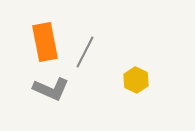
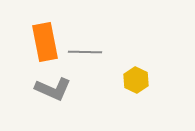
gray line: rotated 64 degrees clockwise
gray L-shape: moved 2 px right
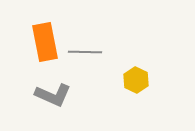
gray L-shape: moved 6 px down
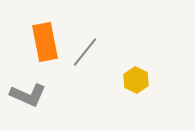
gray line: rotated 52 degrees counterclockwise
gray L-shape: moved 25 px left
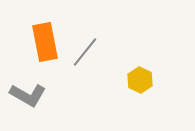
yellow hexagon: moved 4 px right
gray L-shape: rotated 6 degrees clockwise
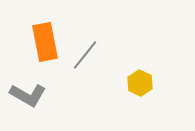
gray line: moved 3 px down
yellow hexagon: moved 3 px down
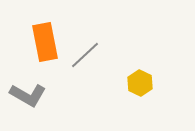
gray line: rotated 8 degrees clockwise
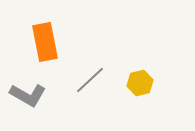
gray line: moved 5 px right, 25 px down
yellow hexagon: rotated 20 degrees clockwise
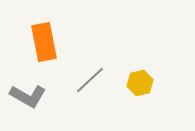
orange rectangle: moved 1 px left
gray L-shape: moved 1 px down
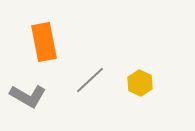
yellow hexagon: rotated 20 degrees counterclockwise
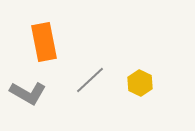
gray L-shape: moved 3 px up
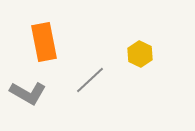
yellow hexagon: moved 29 px up
